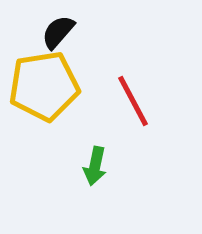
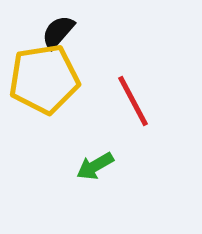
yellow pentagon: moved 7 px up
green arrow: rotated 48 degrees clockwise
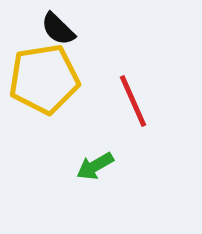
black semicircle: moved 3 px up; rotated 87 degrees counterclockwise
red line: rotated 4 degrees clockwise
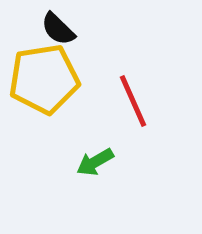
green arrow: moved 4 px up
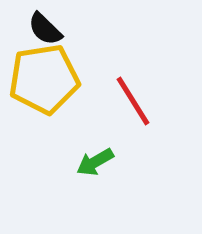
black semicircle: moved 13 px left
red line: rotated 8 degrees counterclockwise
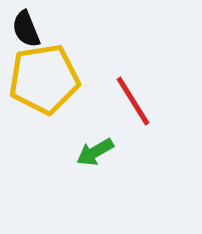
black semicircle: moved 19 px left; rotated 24 degrees clockwise
green arrow: moved 10 px up
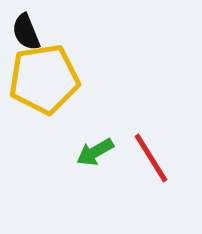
black semicircle: moved 3 px down
red line: moved 18 px right, 57 px down
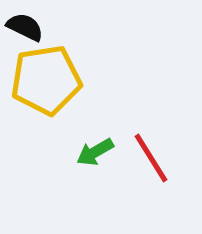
black semicircle: moved 1 px left, 5 px up; rotated 138 degrees clockwise
yellow pentagon: moved 2 px right, 1 px down
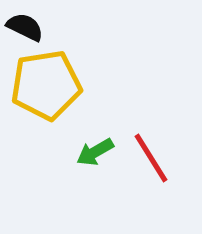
yellow pentagon: moved 5 px down
